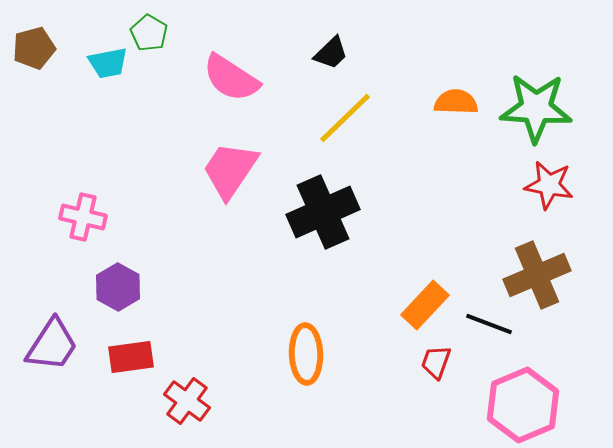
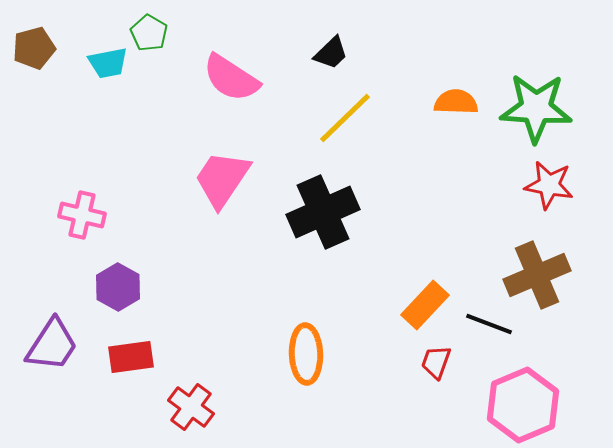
pink trapezoid: moved 8 px left, 9 px down
pink cross: moved 1 px left, 2 px up
red cross: moved 4 px right, 6 px down
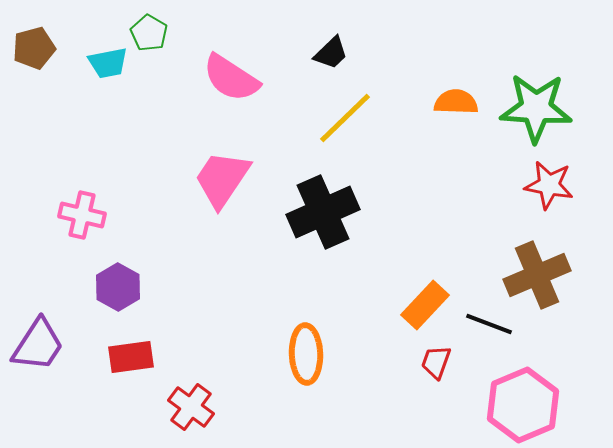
purple trapezoid: moved 14 px left
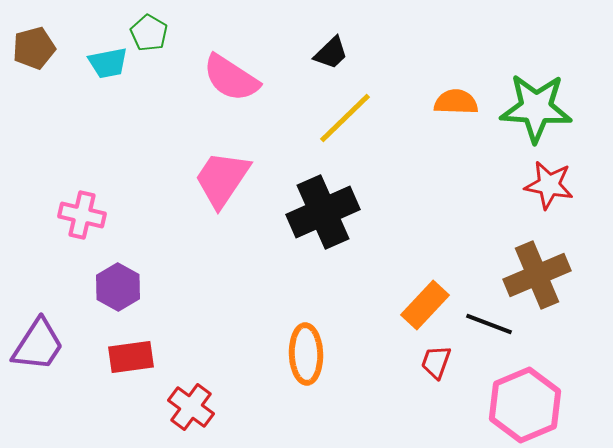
pink hexagon: moved 2 px right
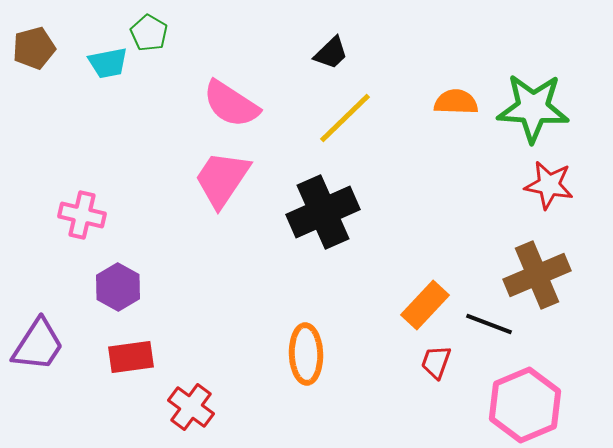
pink semicircle: moved 26 px down
green star: moved 3 px left
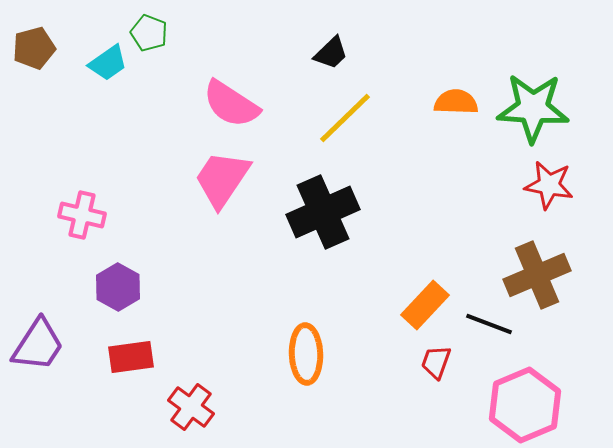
green pentagon: rotated 9 degrees counterclockwise
cyan trapezoid: rotated 24 degrees counterclockwise
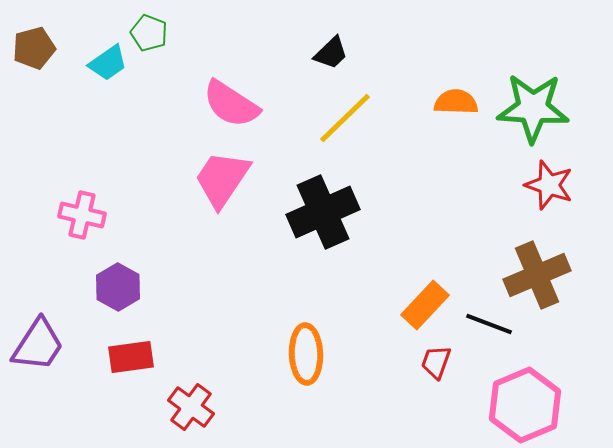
red star: rotated 9 degrees clockwise
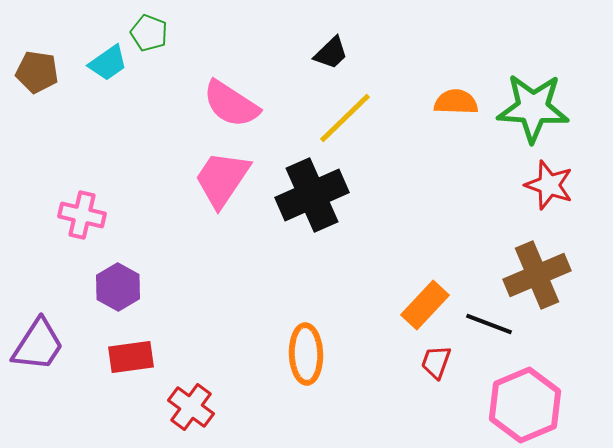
brown pentagon: moved 3 px right, 24 px down; rotated 24 degrees clockwise
black cross: moved 11 px left, 17 px up
